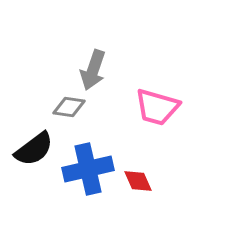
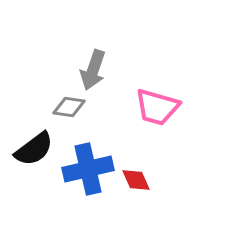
red diamond: moved 2 px left, 1 px up
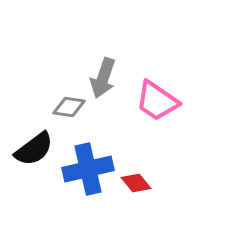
gray arrow: moved 10 px right, 8 px down
pink trapezoid: moved 6 px up; rotated 18 degrees clockwise
red diamond: moved 3 px down; rotated 16 degrees counterclockwise
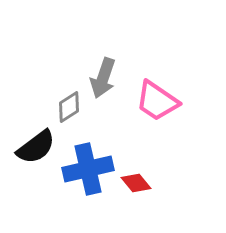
gray diamond: rotated 40 degrees counterclockwise
black semicircle: moved 2 px right, 2 px up
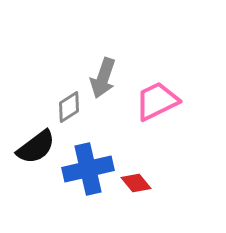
pink trapezoid: rotated 120 degrees clockwise
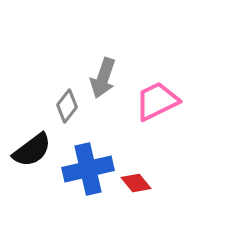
gray diamond: moved 2 px left, 1 px up; rotated 20 degrees counterclockwise
black semicircle: moved 4 px left, 3 px down
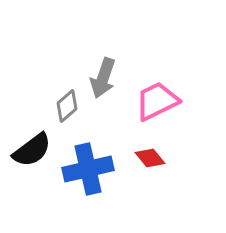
gray diamond: rotated 12 degrees clockwise
red diamond: moved 14 px right, 25 px up
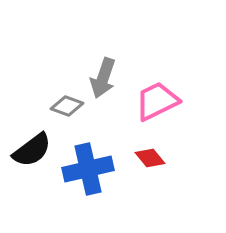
gray diamond: rotated 60 degrees clockwise
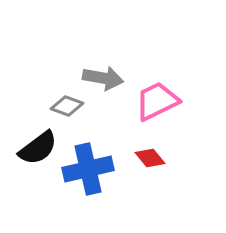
gray arrow: rotated 99 degrees counterclockwise
black semicircle: moved 6 px right, 2 px up
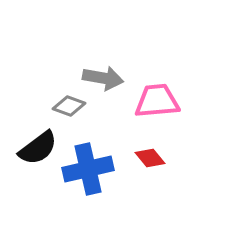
pink trapezoid: rotated 21 degrees clockwise
gray diamond: moved 2 px right
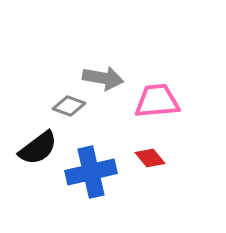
blue cross: moved 3 px right, 3 px down
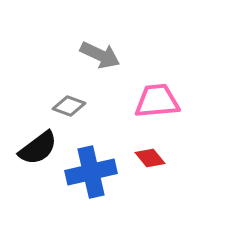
gray arrow: moved 3 px left, 23 px up; rotated 15 degrees clockwise
